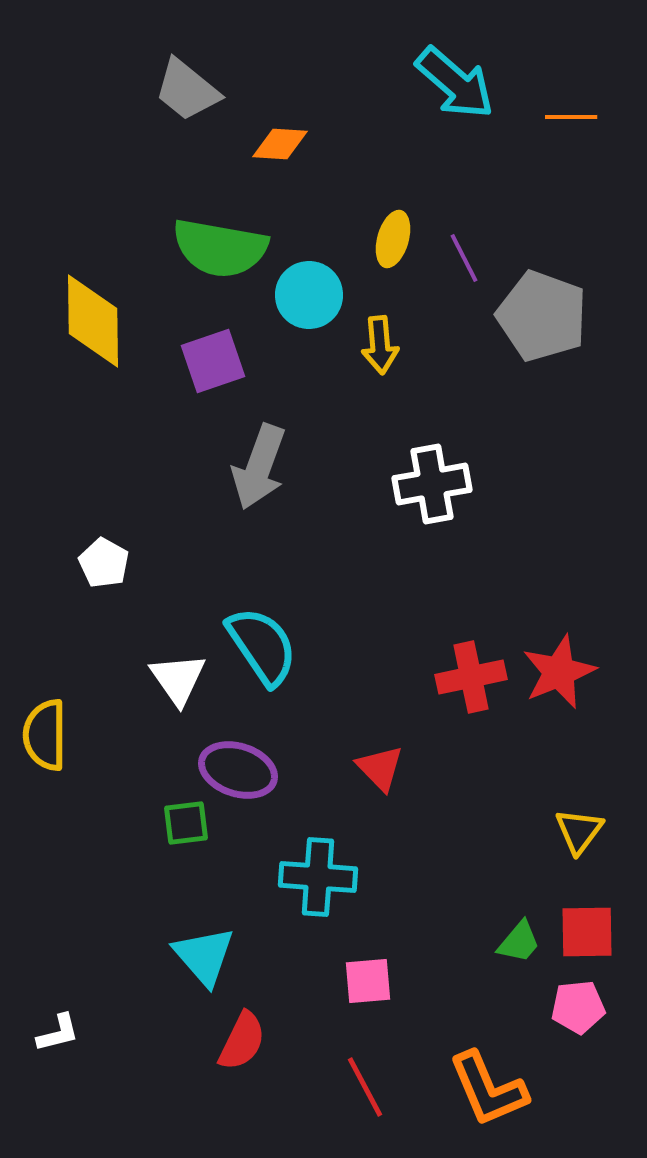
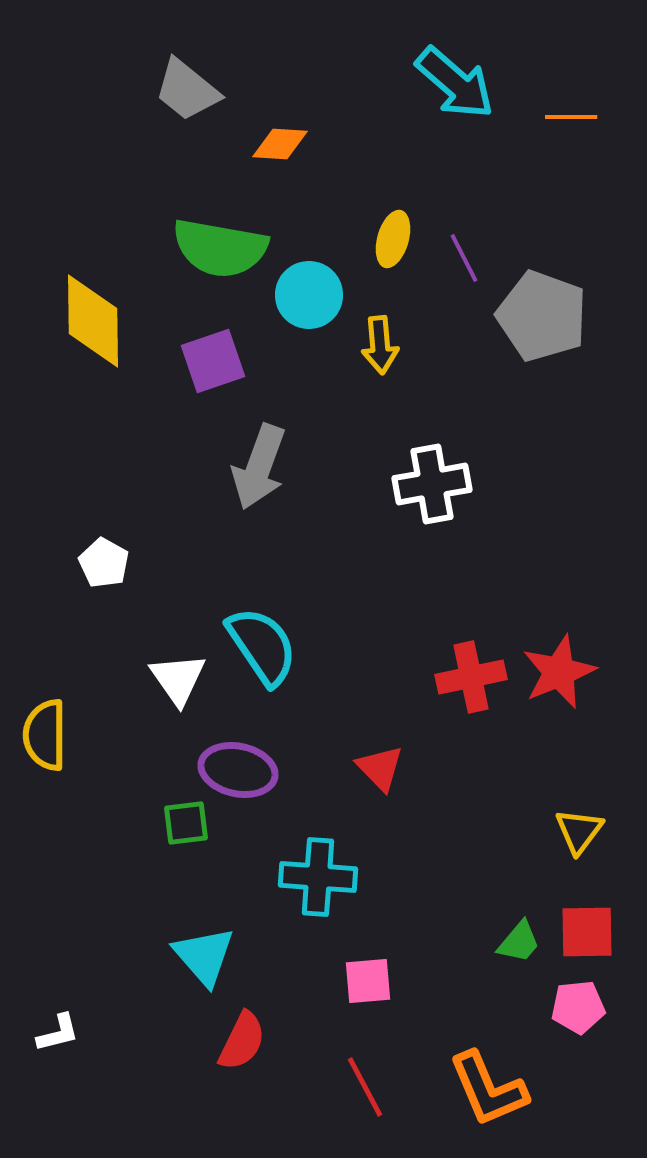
purple ellipse: rotated 6 degrees counterclockwise
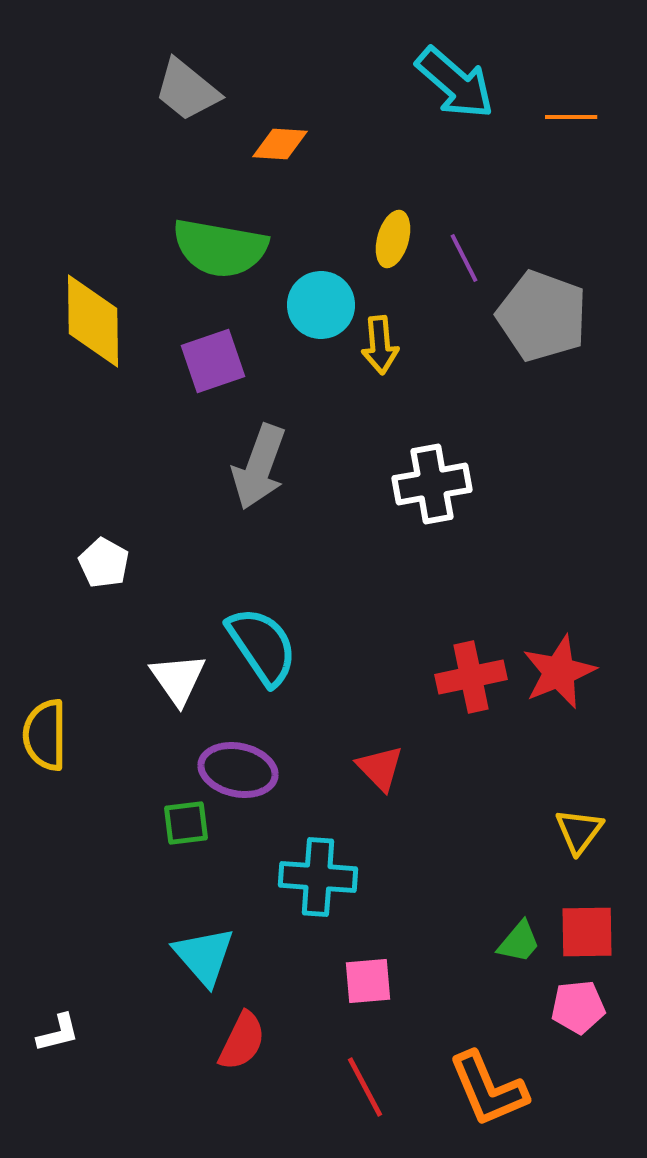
cyan circle: moved 12 px right, 10 px down
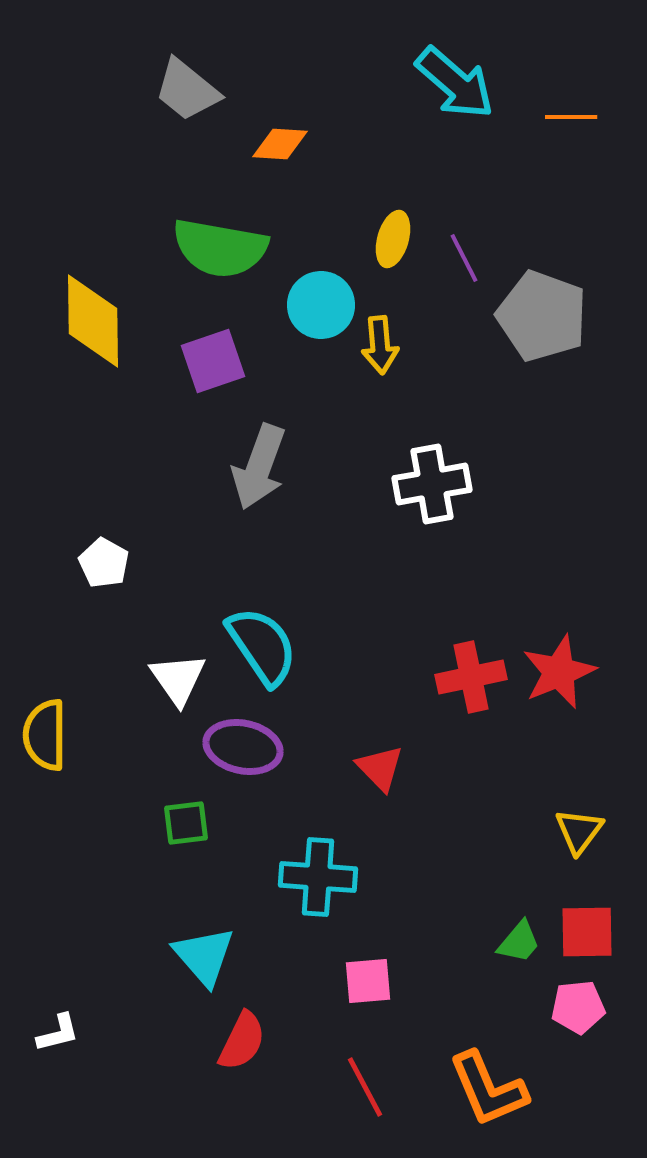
purple ellipse: moved 5 px right, 23 px up
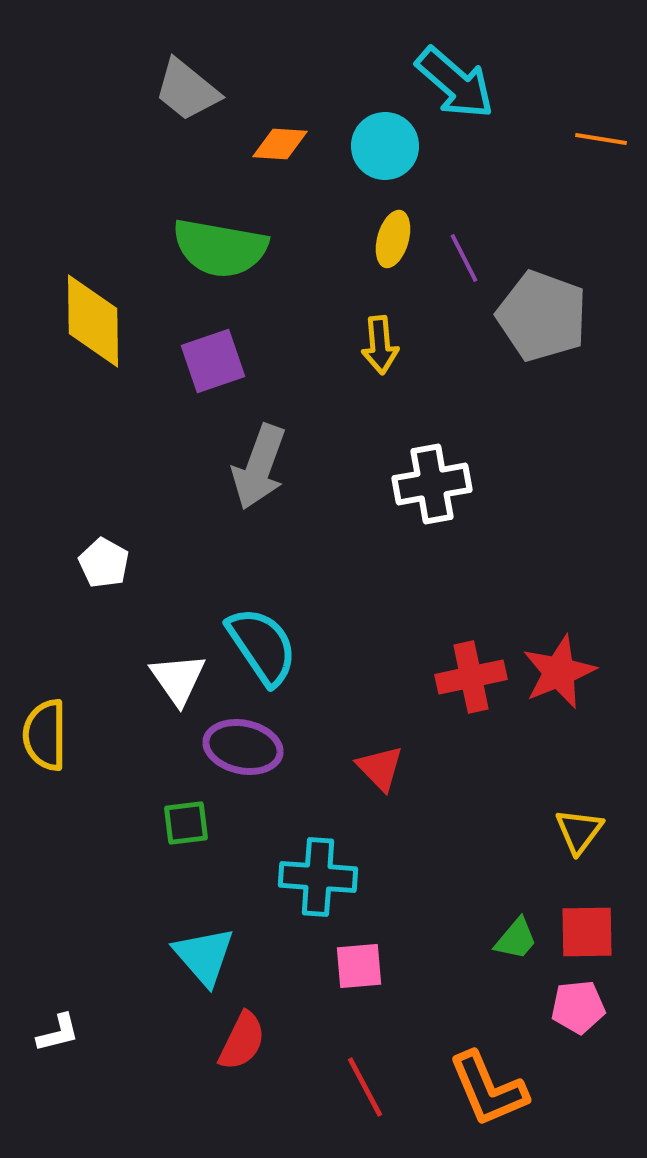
orange line: moved 30 px right, 22 px down; rotated 9 degrees clockwise
cyan circle: moved 64 px right, 159 px up
green trapezoid: moved 3 px left, 3 px up
pink square: moved 9 px left, 15 px up
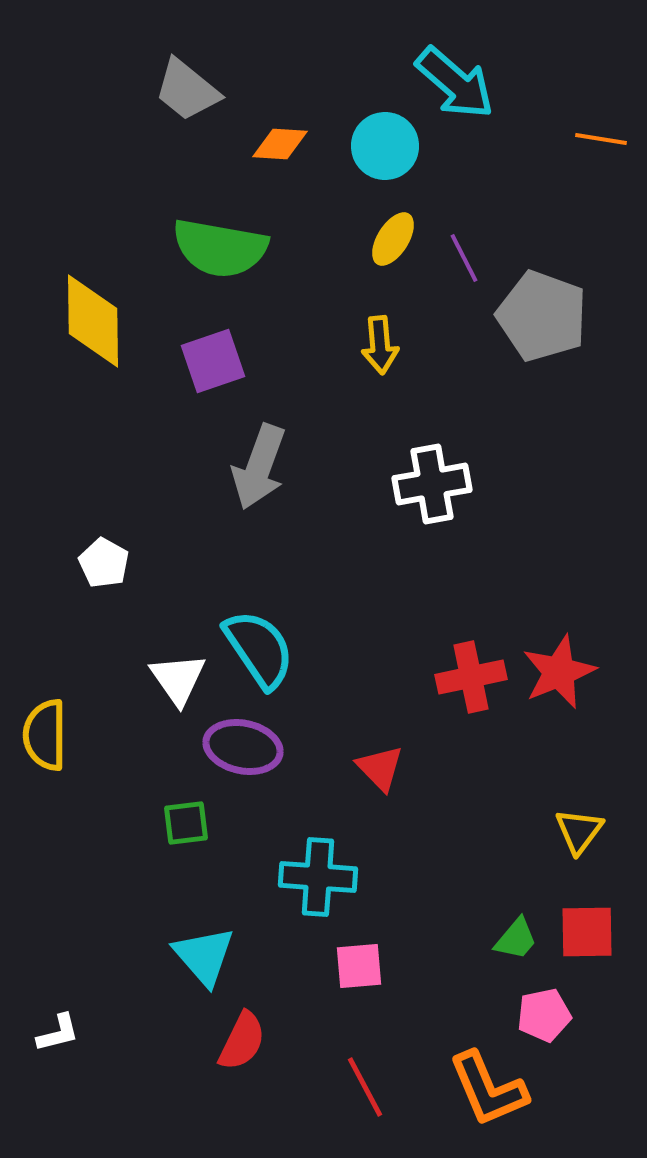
yellow ellipse: rotated 16 degrees clockwise
cyan semicircle: moved 3 px left, 3 px down
pink pentagon: moved 34 px left, 8 px down; rotated 6 degrees counterclockwise
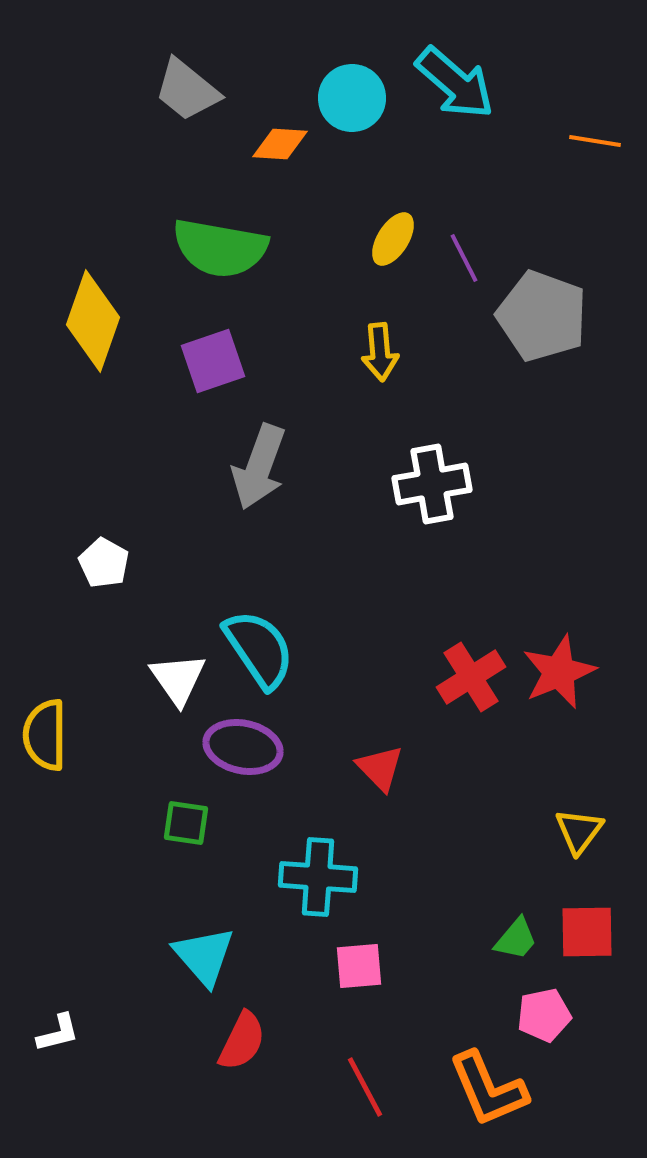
orange line: moved 6 px left, 2 px down
cyan circle: moved 33 px left, 48 px up
yellow diamond: rotated 20 degrees clockwise
yellow arrow: moved 7 px down
red cross: rotated 20 degrees counterclockwise
green square: rotated 15 degrees clockwise
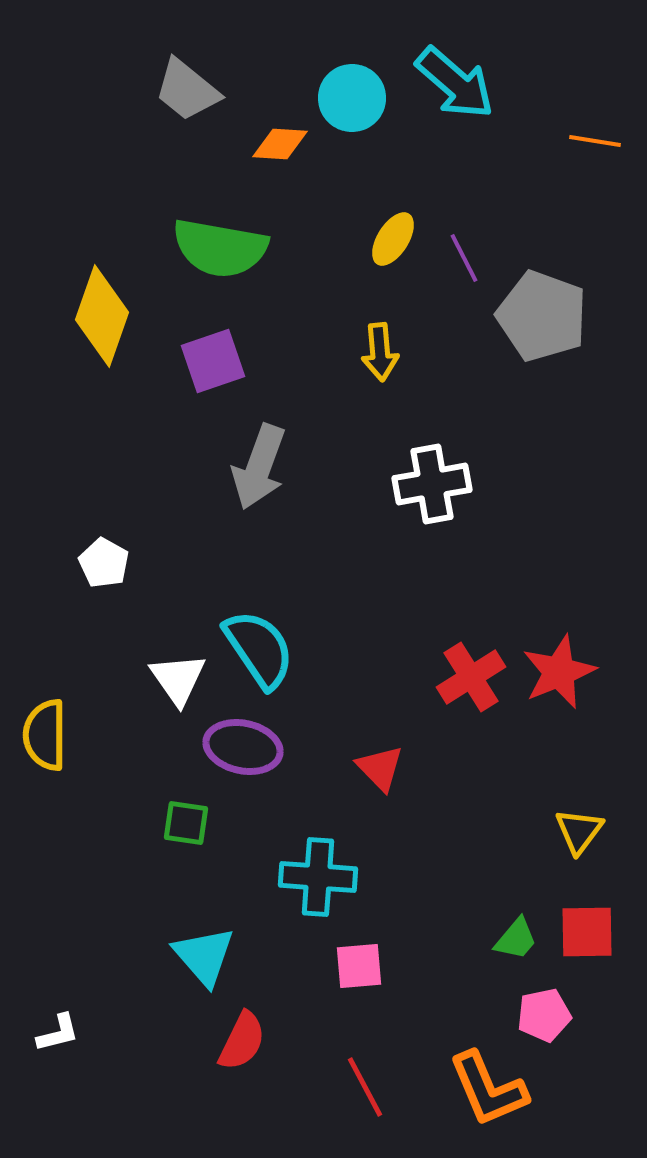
yellow diamond: moved 9 px right, 5 px up
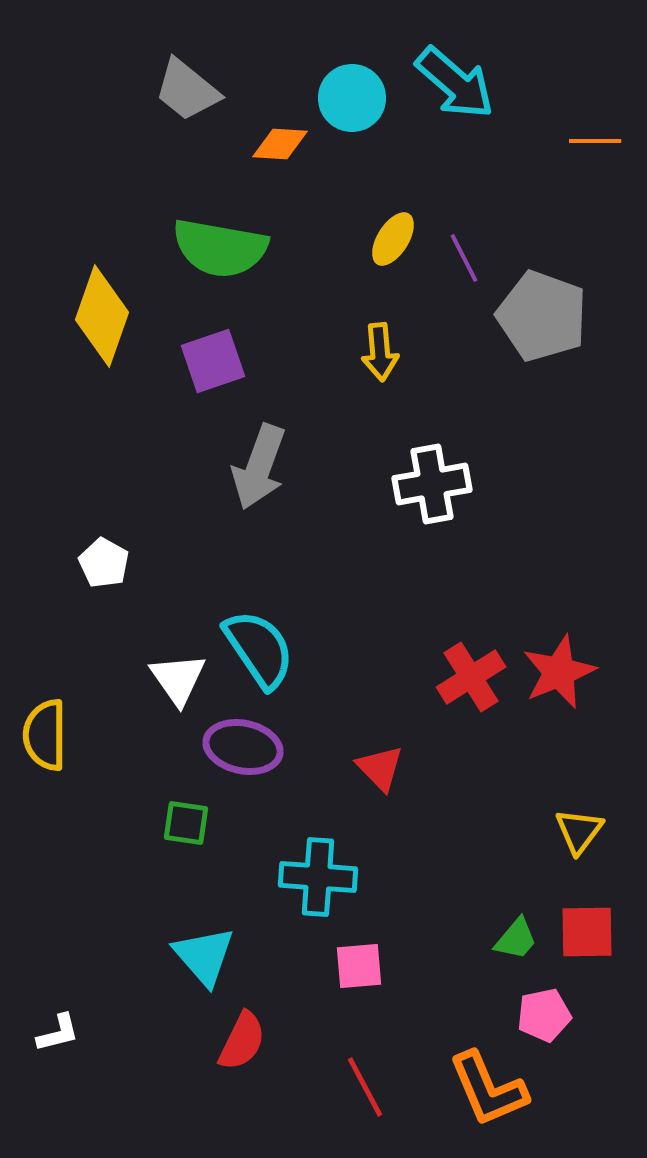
orange line: rotated 9 degrees counterclockwise
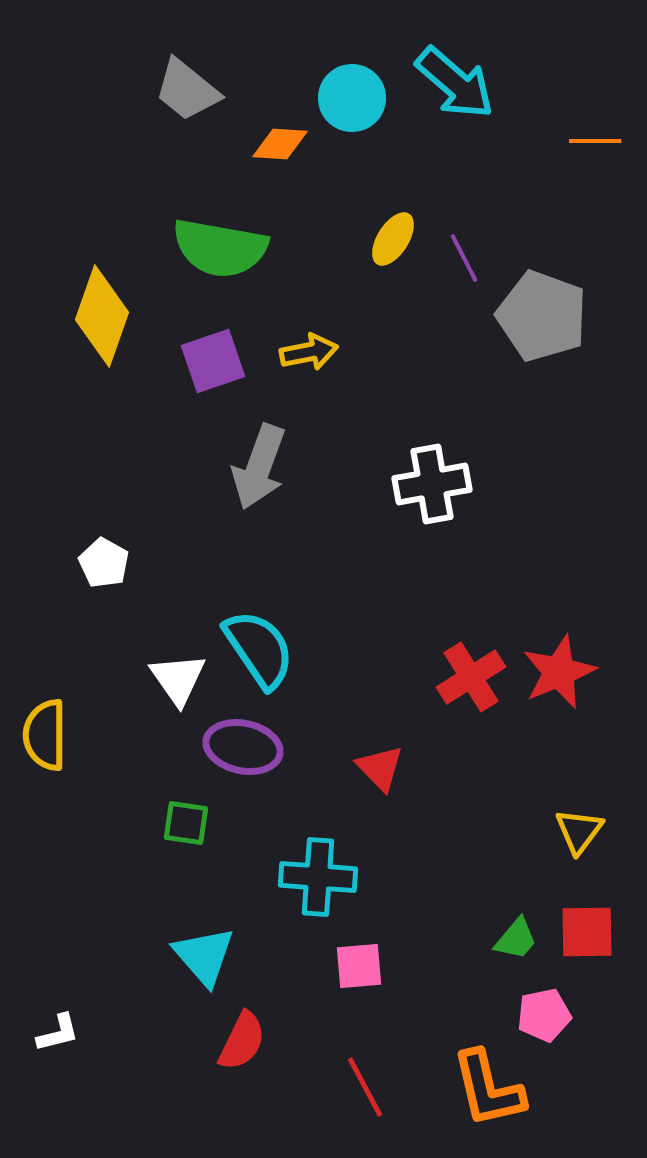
yellow arrow: moved 71 px left; rotated 96 degrees counterclockwise
orange L-shape: rotated 10 degrees clockwise
